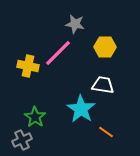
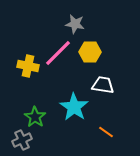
yellow hexagon: moved 15 px left, 5 px down
cyan star: moved 7 px left, 2 px up
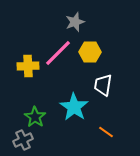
gray star: moved 2 px up; rotated 30 degrees counterclockwise
yellow cross: rotated 15 degrees counterclockwise
white trapezoid: rotated 90 degrees counterclockwise
gray cross: moved 1 px right
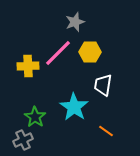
orange line: moved 1 px up
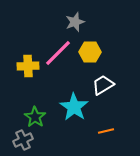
white trapezoid: rotated 50 degrees clockwise
orange line: rotated 49 degrees counterclockwise
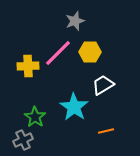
gray star: moved 1 px up
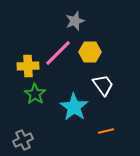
white trapezoid: rotated 85 degrees clockwise
green star: moved 23 px up
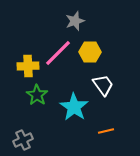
green star: moved 2 px right, 1 px down
